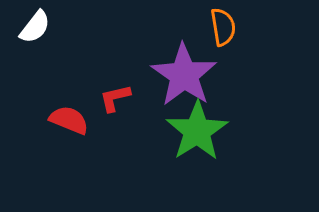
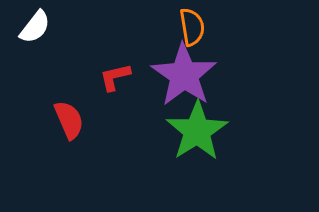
orange semicircle: moved 31 px left
red L-shape: moved 21 px up
red semicircle: rotated 45 degrees clockwise
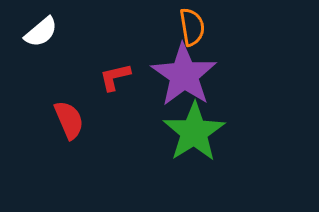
white semicircle: moved 6 px right, 5 px down; rotated 12 degrees clockwise
green star: moved 3 px left, 1 px down
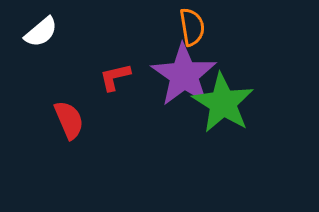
green star: moved 29 px right, 29 px up; rotated 8 degrees counterclockwise
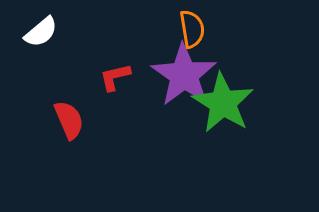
orange semicircle: moved 2 px down
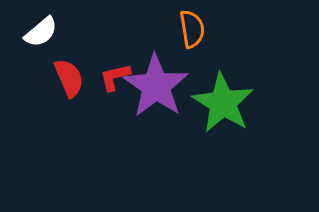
purple star: moved 28 px left, 11 px down
red semicircle: moved 42 px up
